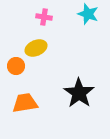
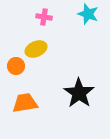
yellow ellipse: moved 1 px down
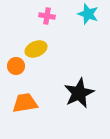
pink cross: moved 3 px right, 1 px up
black star: rotated 12 degrees clockwise
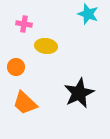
pink cross: moved 23 px left, 8 px down
yellow ellipse: moved 10 px right, 3 px up; rotated 30 degrees clockwise
orange circle: moved 1 px down
orange trapezoid: rotated 128 degrees counterclockwise
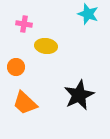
black star: moved 2 px down
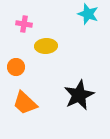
yellow ellipse: rotated 10 degrees counterclockwise
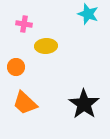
black star: moved 5 px right, 9 px down; rotated 12 degrees counterclockwise
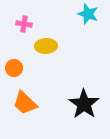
orange circle: moved 2 px left, 1 px down
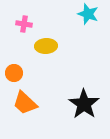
orange circle: moved 5 px down
